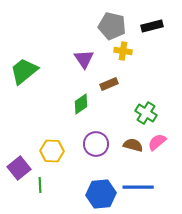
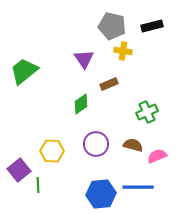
green cross: moved 1 px right, 1 px up; rotated 35 degrees clockwise
pink semicircle: moved 14 px down; rotated 18 degrees clockwise
purple square: moved 2 px down
green line: moved 2 px left
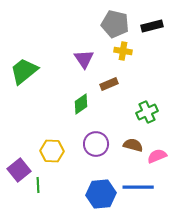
gray pentagon: moved 3 px right, 2 px up
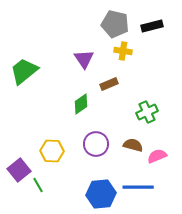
green line: rotated 28 degrees counterclockwise
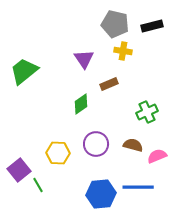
yellow hexagon: moved 6 px right, 2 px down
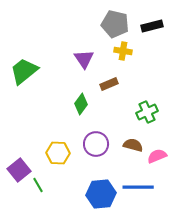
green diamond: rotated 20 degrees counterclockwise
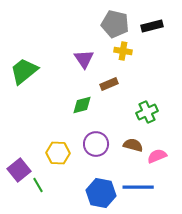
green diamond: moved 1 px right, 1 px down; rotated 40 degrees clockwise
blue hexagon: moved 1 px up; rotated 16 degrees clockwise
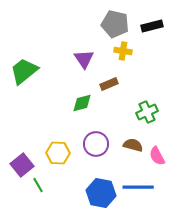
green diamond: moved 2 px up
pink semicircle: rotated 96 degrees counterclockwise
purple square: moved 3 px right, 5 px up
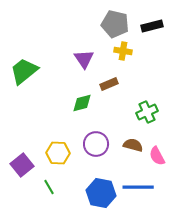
green line: moved 11 px right, 2 px down
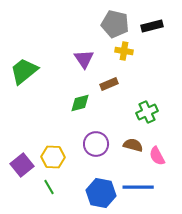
yellow cross: moved 1 px right
green diamond: moved 2 px left
yellow hexagon: moved 5 px left, 4 px down
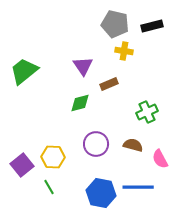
purple triangle: moved 1 px left, 7 px down
pink semicircle: moved 3 px right, 3 px down
